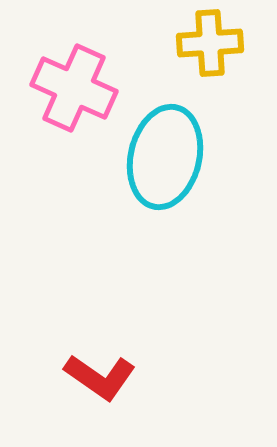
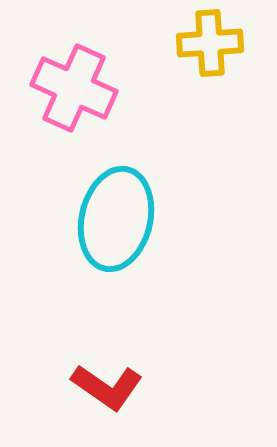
cyan ellipse: moved 49 px left, 62 px down
red L-shape: moved 7 px right, 10 px down
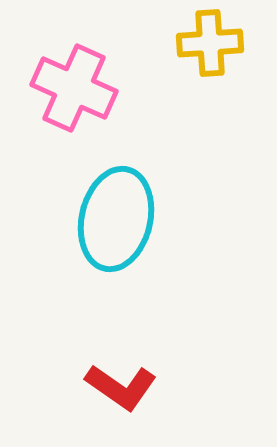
red L-shape: moved 14 px right
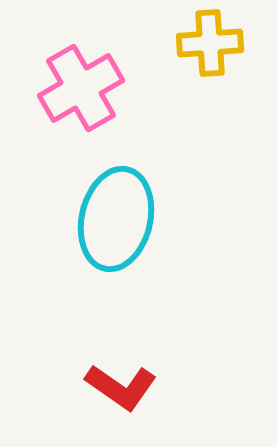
pink cross: moved 7 px right; rotated 36 degrees clockwise
